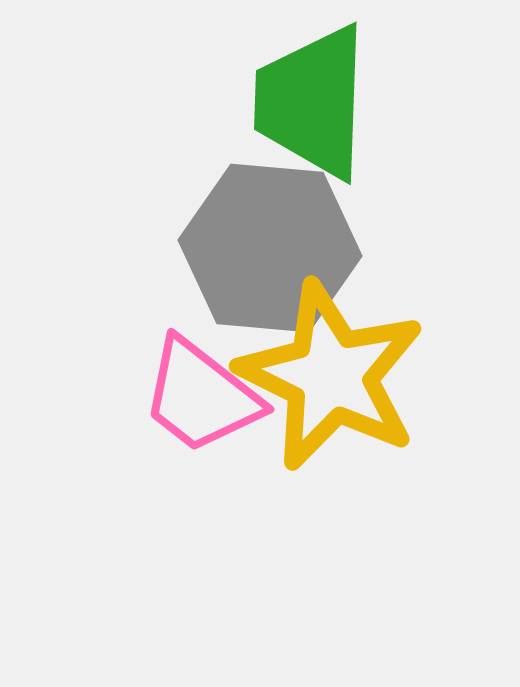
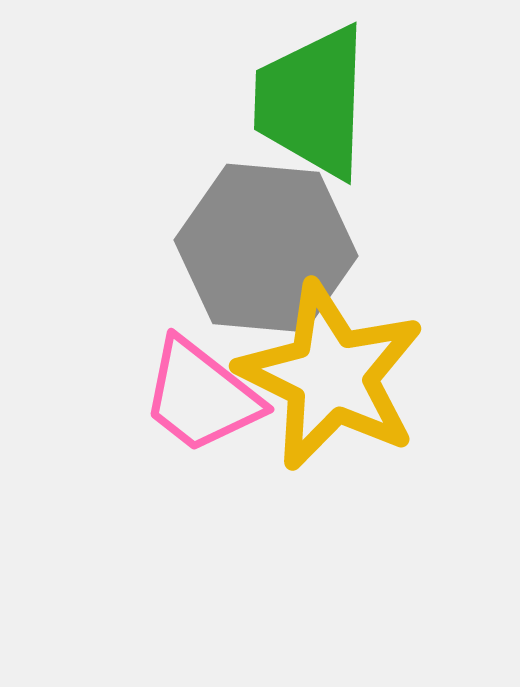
gray hexagon: moved 4 px left
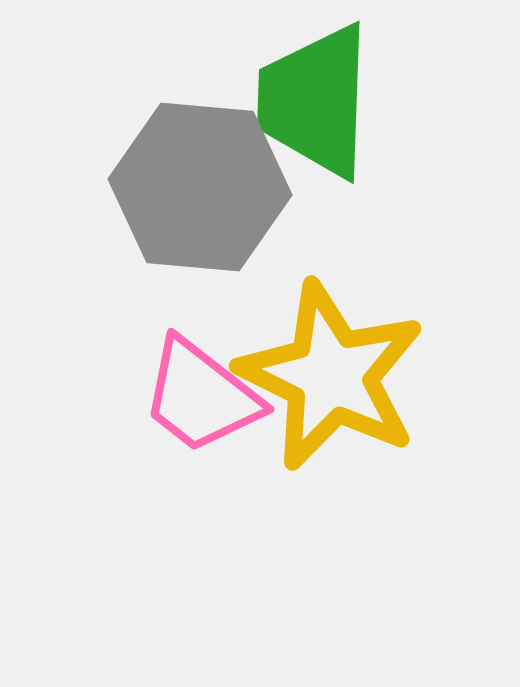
green trapezoid: moved 3 px right, 1 px up
gray hexagon: moved 66 px left, 61 px up
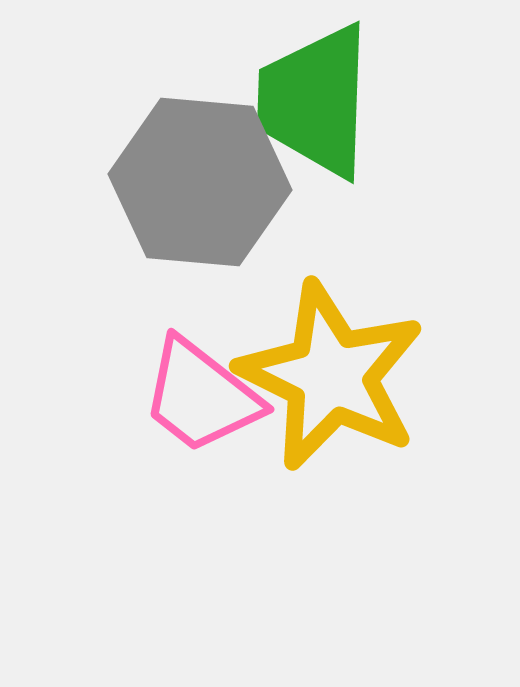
gray hexagon: moved 5 px up
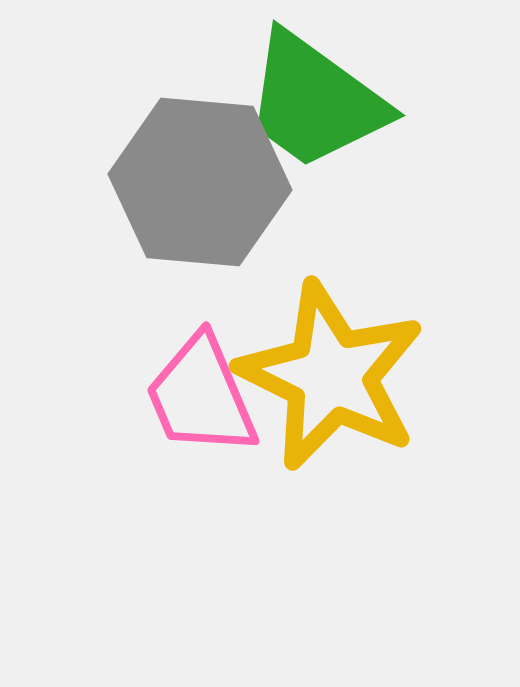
green trapezoid: rotated 56 degrees counterclockwise
pink trapezoid: rotated 29 degrees clockwise
